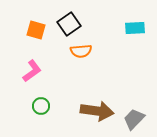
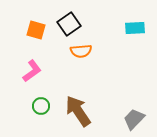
brown arrow: moved 19 px left; rotated 132 degrees counterclockwise
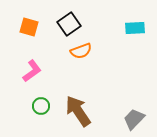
orange square: moved 7 px left, 3 px up
orange semicircle: rotated 15 degrees counterclockwise
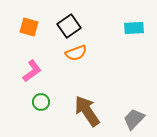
black square: moved 2 px down
cyan rectangle: moved 1 px left
orange semicircle: moved 5 px left, 2 px down
green circle: moved 4 px up
brown arrow: moved 9 px right
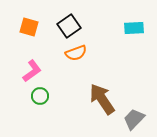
green circle: moved 1 px left, 6 px up
brown arrow: moved 15 px right, 12 px up
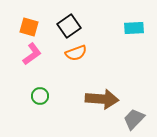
pink L-shape: moved 17 px up
brown arrow: rotated 128 degrees clockwise
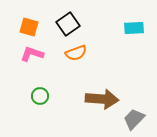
black square: moved 1 px left, 2 px up
pink L-shape: rotated 125 degrees counterclockwise
